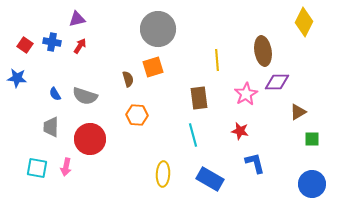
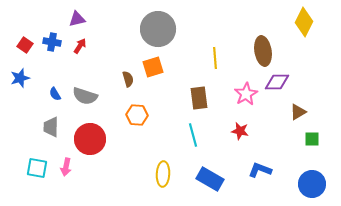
yellow line: moved 2 px left, 2 px up
blue star: moved 3 px right; rotated 24 degrees counterclockwise
blue L-shape: moved 5 px right, 7 px down; rotated 55 degrees counterclockwise
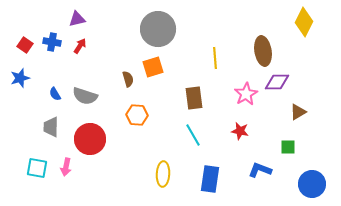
brown rectangle: moved 5 px left
cyan line: rotated 15 degrees counterclockwise
green square: moved 24 px left, 8 px down
blue rectangle: rotated 68 degrees clockwise
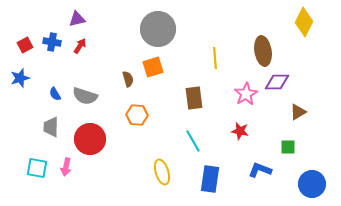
red square: rotated 28 degrees clockwise
cyan line: moved 6 px down
yellow ellipse: moved 1 px left, 2 px up; rotated 20 degrees counterclockwise
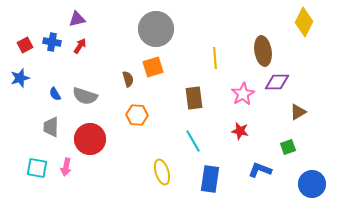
gray circle: moved 2 px left
pink star: moved 3 px left
green square: rotated 21 degrees counterclockwise
